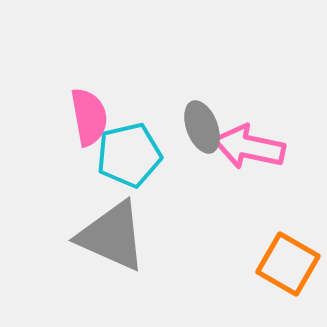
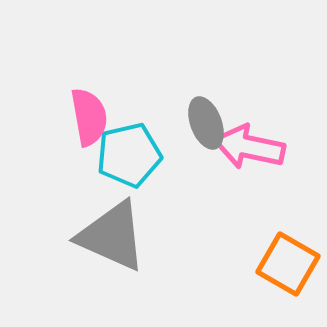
gray ellipse: moved 4 px right, 4 px up
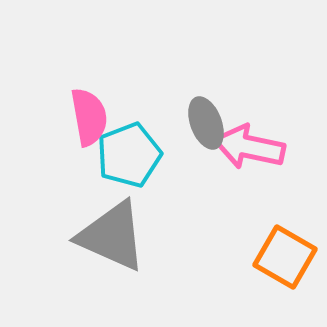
cyan pentagon: rotated 8 degrees counterclockwise
orange square: moved 3 px left, 7 px up
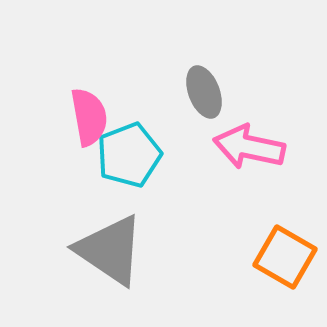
gray ellipse: moved 2 px left, 31 px up
gray triangle: moved 2 px left, 14 px down; rotated 10 degrees clockwise
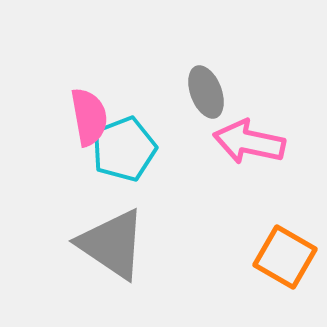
gray ellipse: moved 2 px right
pink arrow: moved 5 px up
cyan pentagon: moved 5 px left, 6 px up
gray triangle: moved 2 px right, 6 px up
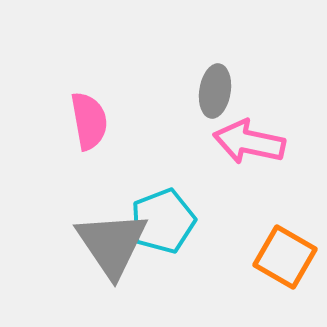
gray ellipse: moved 9 px right, 1 px up; rotated 30 degrees clockwise
pink semicircle: moved 4 px down
cyan pentagon: moved 39 px right, 72 px down
gray triangle: rotated 22 degrees clockwise
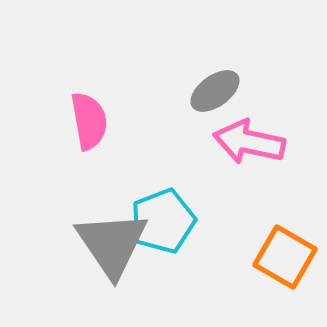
gray ellipse: rotated 45 degrees clockwise
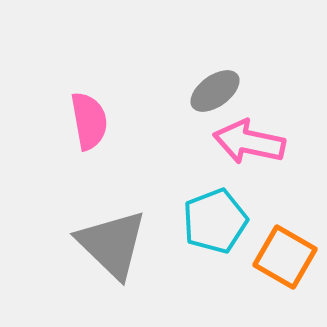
cyan pentagon: moved 52 px right
gray triangle: rotated 12 degrees counterclockwise
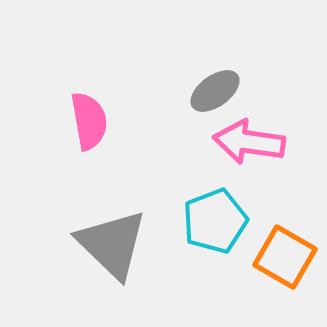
pink arrow: rotated 4 degrees counterclockwise
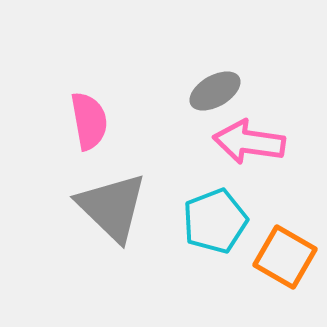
gray ellipse: rotated 6 degrees clockwise
gray triangle: moved 37 px up
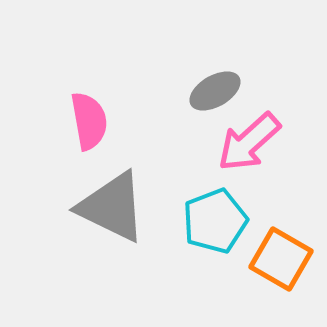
pink arrow: rotated 50 degrees counterclockwise
gray triangle: rotated 18 degrees counterclockwise
orange square: moved 4 px left, 2 px down
